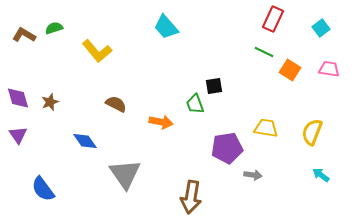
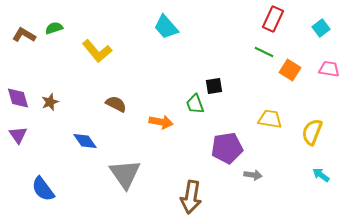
yellow trapezoid: moved 4 px right, 9 px up
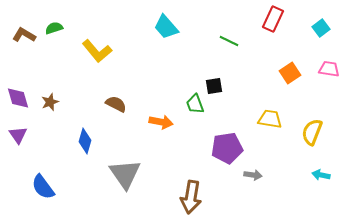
green line: moved 35 px left, 11 px up
orange square: moved 3 px down; rotated 25 degrees clockwise
blue diamond: rotated 50 degrees clockwise
cyan arrow: rotated 24 degrees counterclockwise
blue semicircle: moved 2 px up
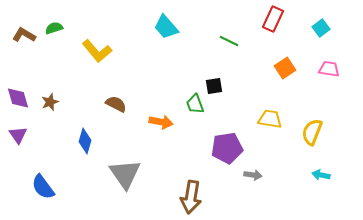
orange square: moved 5 px left, 5 px up
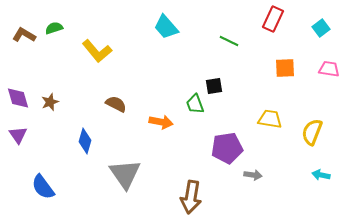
orange square: rotated 30 degrees clockwise
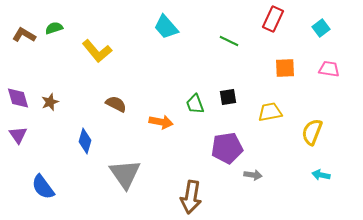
black square: moved 14 px right, 11 px down
yellow trapezoid: moved 7 px up; rotated 20 degrees counterclockwise
